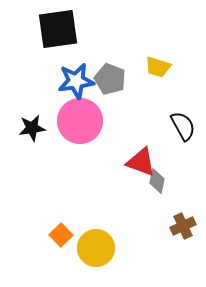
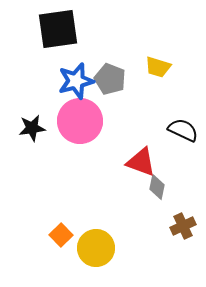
blue star: rotated 6 degrees counterclockwise
black semicircle: moved 4 px down; rotated 36 degrees counterclockwise
gray diamond: moved 6 px down
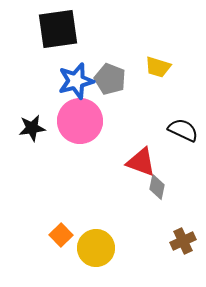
brown cross: moved 15 px down
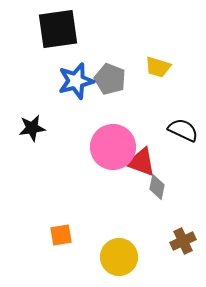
pink circle: moved 33 px right, 26 px down
orange square: rotated 35 degrees clockwise
yellow circle: moved 23 px right, 9 px down
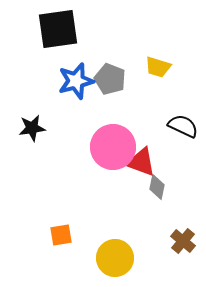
black semicircle: moved 4 px up
brown cross: rotated 25 degrees counterclockwise
yellow circle: moved 4 px left, 1 px down
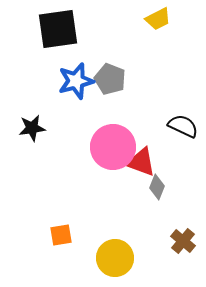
yellow trapezoid: moved 48 px up; rotated 44 degrees counterclockwise
gray diamond: rotated 10 degrees clockwise
